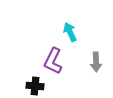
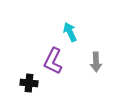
black cross: moved 6 px left, 3 px up
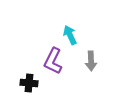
cyan arrow: moved 3 px down
gray arrow: moved 5 px left, 1 px up
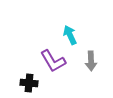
purple L-shape: rotated 56 degrees counterclockwise
